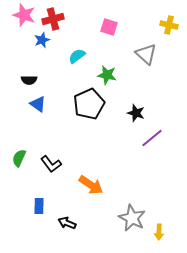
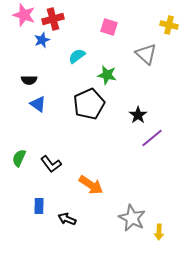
black star: moved 2 px right, 2 px down; rotated 18 degrees clockwise
black arrow: moved 4 px up
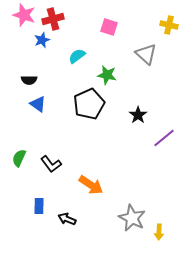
purple line: moved 12 px right
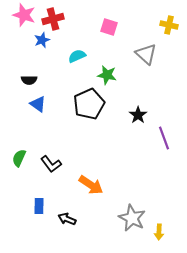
cyan semicircle: rotated 12 degrees clockwise
purple line: rotated 70 degrees counterclockwise
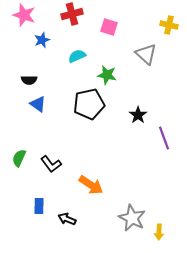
red cross: moved 19 px right, 5 px up
black pentagon: rotated 12 degrees clockwise
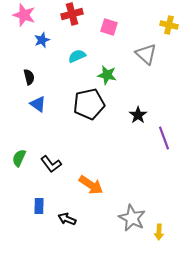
black semicircle: moved 3 px up; rotated 105 degrees counterclockwise
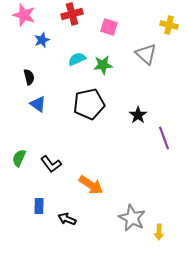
cyan semicircle: moved 3 px down
green star: moved 4 px left, 10 px up; rotated 18 degrees counterclockwise
